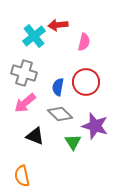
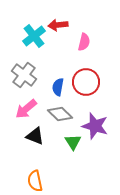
gray cross: moved 2 px down; rotated 20 degrees clockwise
pink arrow: moved 1 px right, 6 px down
orange semicircle: moved 13 px right, 5 px down
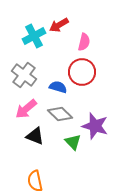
red arrow: moved 1 px right; rotated 24 degrees counterclockwise
cyan cross: rotated 10 degrees clockwise
red circle: moved 4 px left, 10 px up
blue semicircle: rotated 96 degrees clockwise
green triangle: rotated 12 degrees counterclockwise
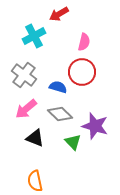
red arrow: moved 11 px up
black triangle: moved 2 px down
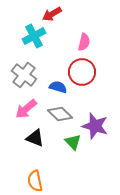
red arrow: moved 7 px left
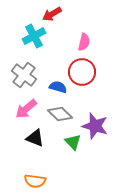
orange semicircle: rotated 70 degrees counterclockwise
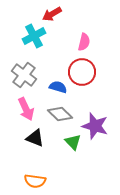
pink arrow: rotated 75 degrees counterclockwise
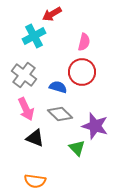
green triangle: moved 4 px right, 6 px down
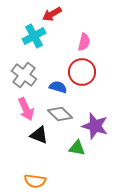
black triangle: moved 4 px right, 3 px up
green triangle: rotated 36 degrees counterclockwise
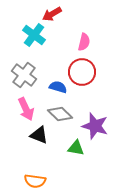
cyan cross: moved 1 px up; rotated 25 degrees counterclockwise
green triangle: moved 1 px left
